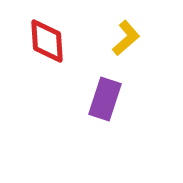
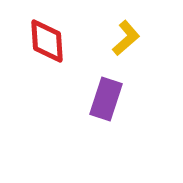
purple rectangle: moved 1 px right
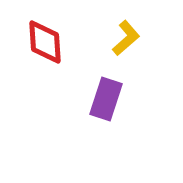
red diamond: moved 2 px left, 1 px down
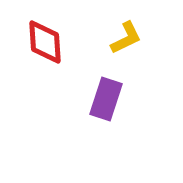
yellow L-shape: rotated 15 degrees clockwise
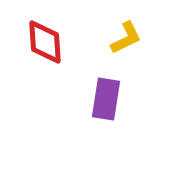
purple rectangle: rotated 9 degrees counterclockwise
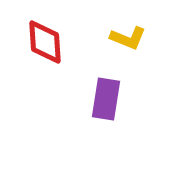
yellow L-shape: moved 2 px right; rotated 48 degrees clockwise
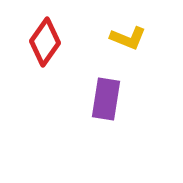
red diamond: rotated 39 degrees clockwise
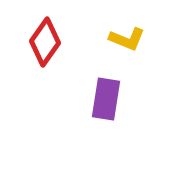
yellow L-shape: moved 1 px left, 1 px down
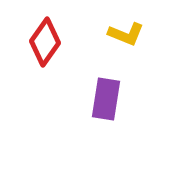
yellow L-shape: moved 1 px left, 5 px up
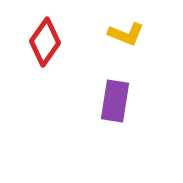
purple rectangle: moved 9 px right, 2 px down
